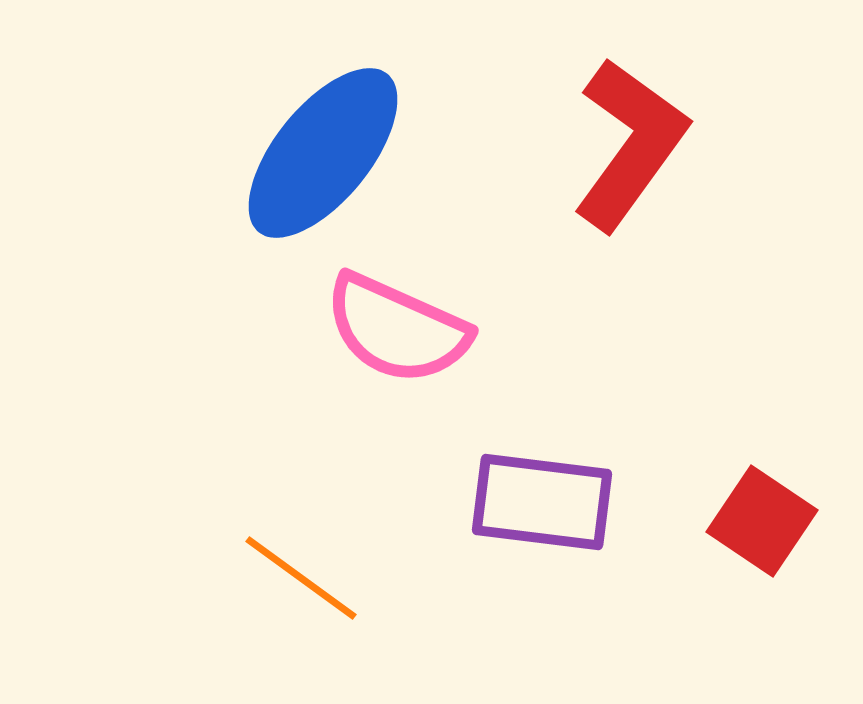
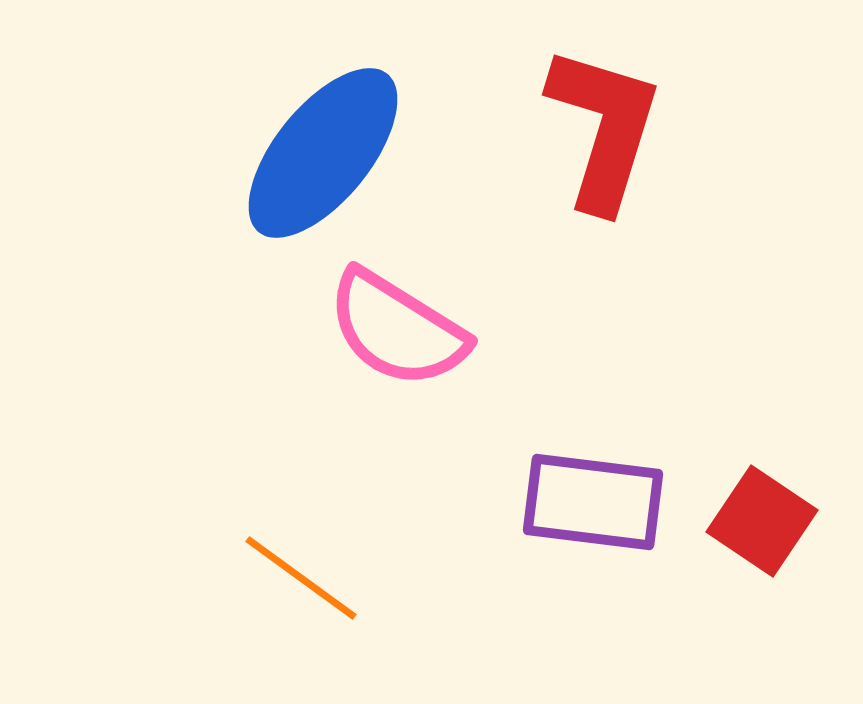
red L-shape: moved 26 px left, 16 px up; rotated 19 degrees counterclockwise
pink semicircle: rotated 8 degrees clockwise
purple rectangle: moved 51 px right
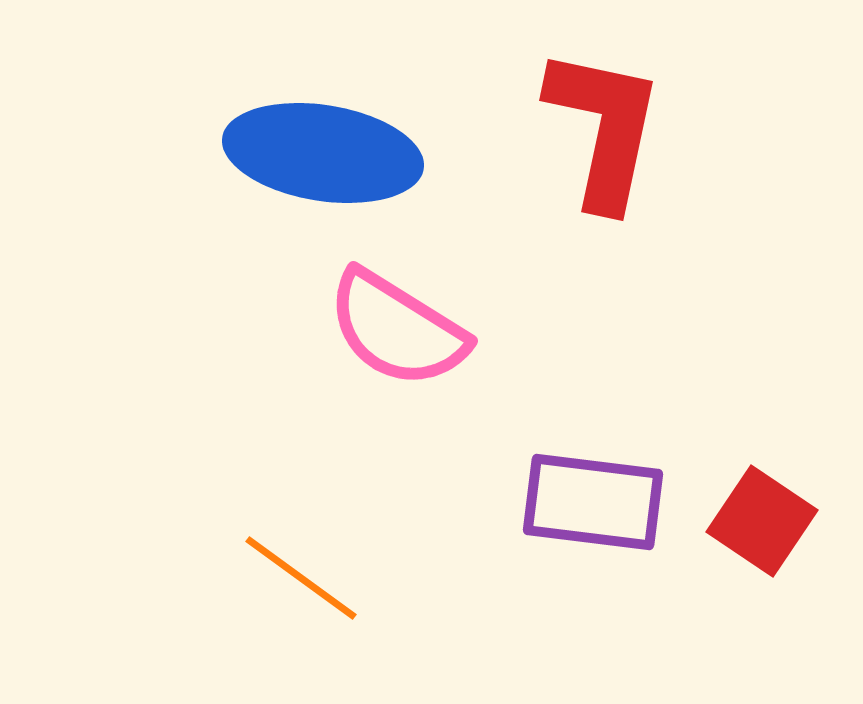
red L-shape: rotated 5 degrees counterclockwise
blue ellipse: rotated 60 degrees clockwise
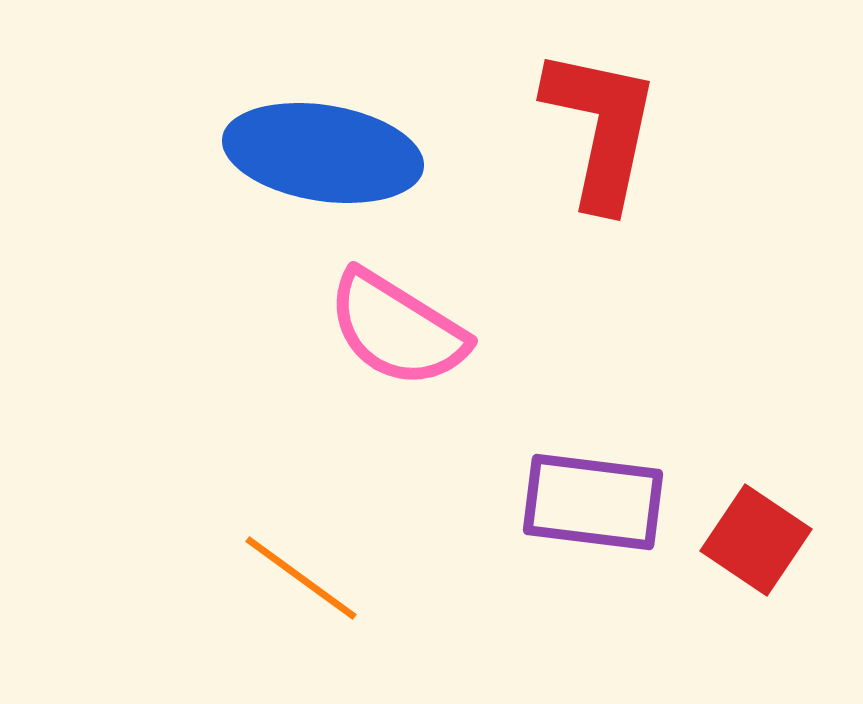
red L-shape: moved 3 px left
red square: moved 6 px left, 19 px down
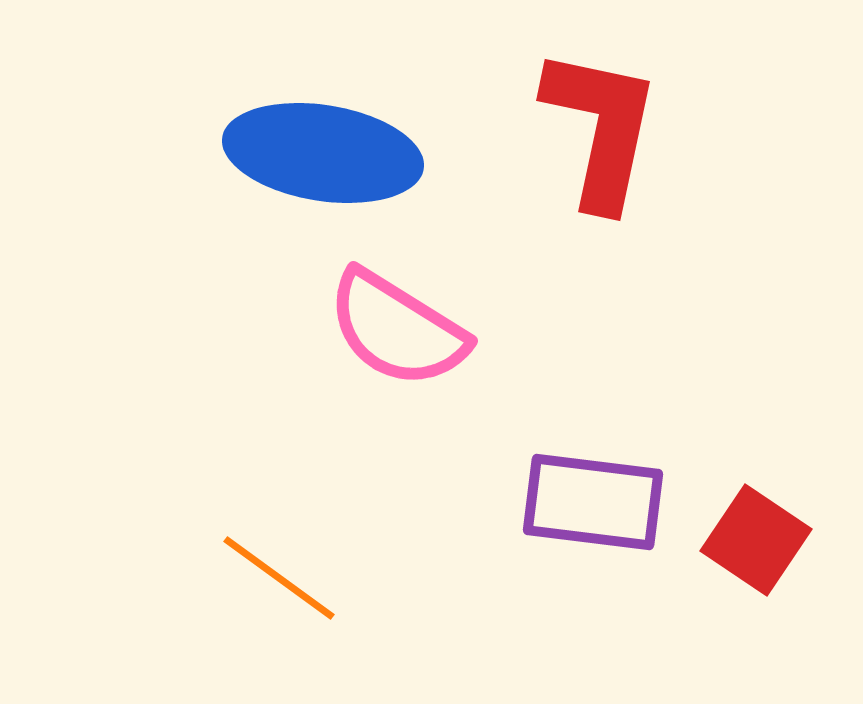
orange line: moved 22 px left
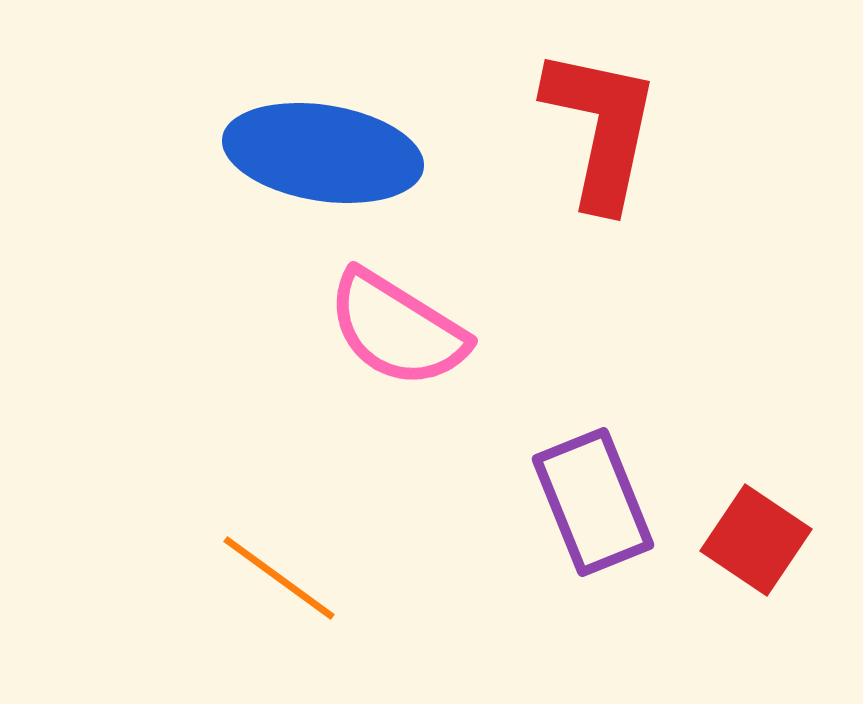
purple rectangle: rotated 61 degrees clockwise
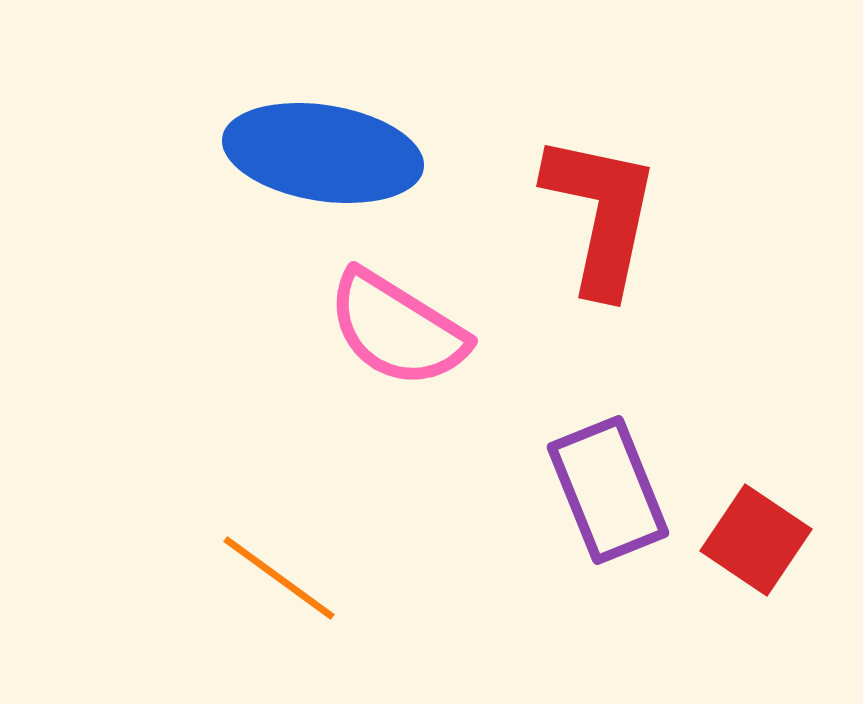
red L-shape: moved 86 px down
purple rectangle: moved 15 px right, 12 px up
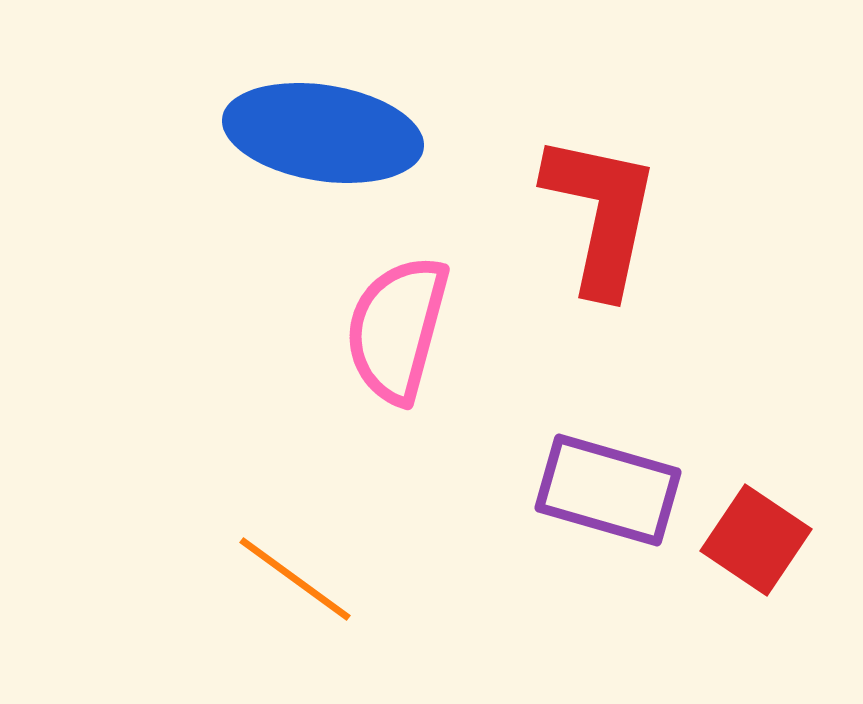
blue ellipse: moved 20 px up
pink semicircle: rotated 73 degrees clockwise
purple rectangle: rotated 52 degrees counterclockwise
orange line: moved 16 px right, 1 px down
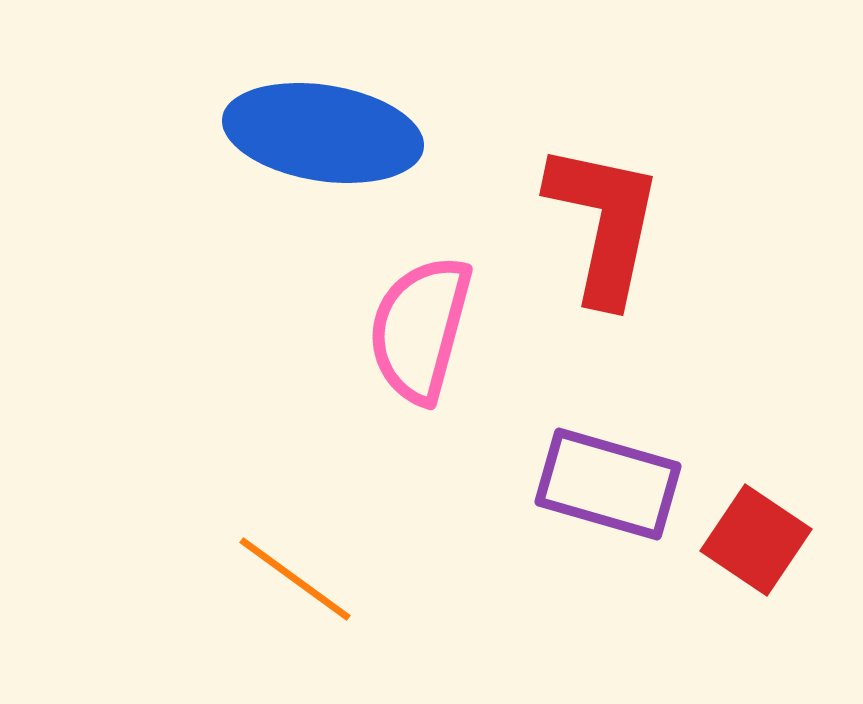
red L-shape: moved 3 px right, 9 px down
pink semicircle: moved 23 px right
purple rectangle: moved 6 px up
